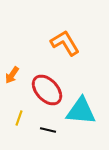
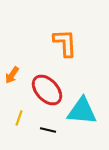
orange L-shape: rotated 28 degrees clockwise
cyan triangle: moved 1 px right
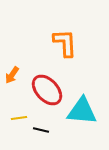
yellow line: rotated 63 degrees clockwise
black line: moved 7 px left
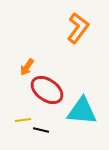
orange L-shape: moved 13 px right, 15 px up; rotated 40 degrees clockwise
orange arrow: moved 15 px right, 8 px up
red ellipse: rotated 12 degrees counterclockwise
yellow line: moved 4 px right, 2 px down
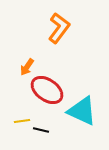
orange L-shape: moved 19 px left
cyan triangle: rotated 20 degrees clockwise
yellow line: moved 1 px left, 1 px down
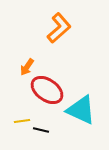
orange L-shape: rotated 12 degrees clockwise
cyan triangle: moved 1 px left, 1 px up
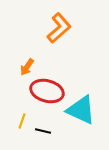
red ellipse: moved 1 px down; rotated 20 degrees counterclockwise
yellow line: rotated 63 degrees counterclockwise
black line: moved 2 px right, 1 px down
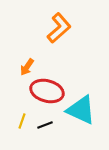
black line: moved 2 px right, 6 px up; rotated 35 degrees counterclockwise
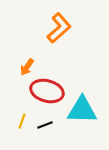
cyan triangle: moved 1 px right; rotated 24 degrees counterclockwise
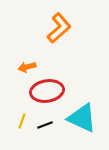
orange arrow: rotated 42 degrees clockwise
red ellipse: rotated 24 degrees counterclockwise
cyan triangle: moved 8 px down; rotated 24 degrees clockwise
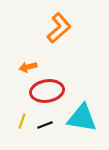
orange arrow: moved 1 px right
cyan triangle: rotated 16 degrees counterclockwise
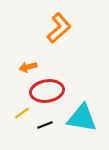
yellow line: moved 8 px up; rotated 35 degrees clockwise
